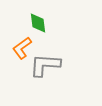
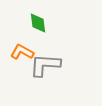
orange L-shape: moved 4 px down; rotated 65 degrees clockwise
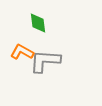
gray L-shape: moved 4 px up
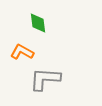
gray L-shape: moved 18 px down
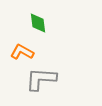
gray L-shape: moved 4 px left
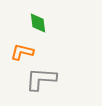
orange L-shape: rotated 15 degrees counterclockwise
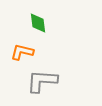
gray L-shape: moved 1 px right, 2 px down
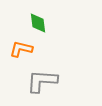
orange L-shape: moved 1 px left, 3 px up
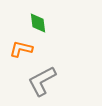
gray L-shape: rotated 32 degrees counterclockwise
